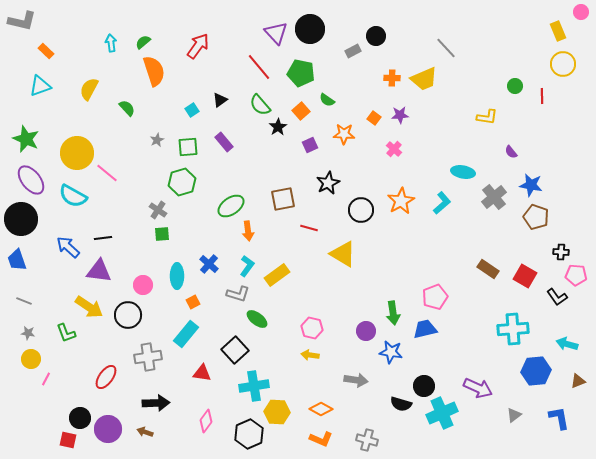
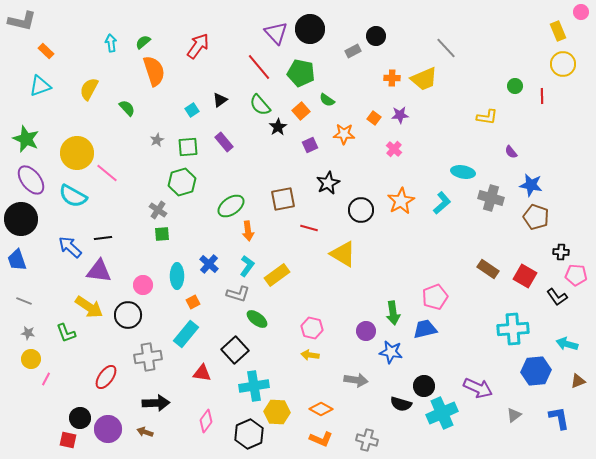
gray cross at (494, 197): moved 3 px left, 1 px down; rotated 35 degrees counterclockwise
blue arrow at (68, 247): moved 2 px right
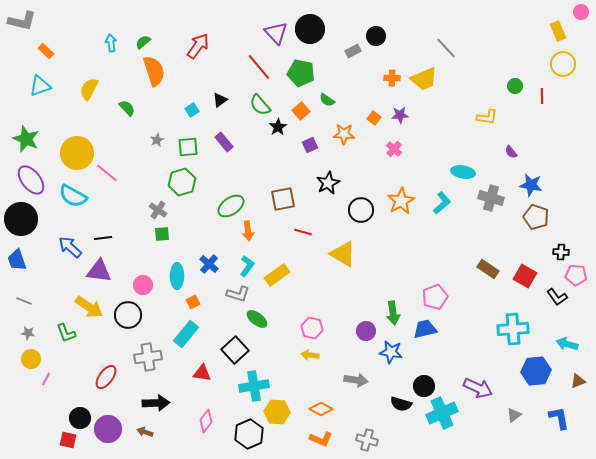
red line at (309, 228): moved 6 px left, 4 px down
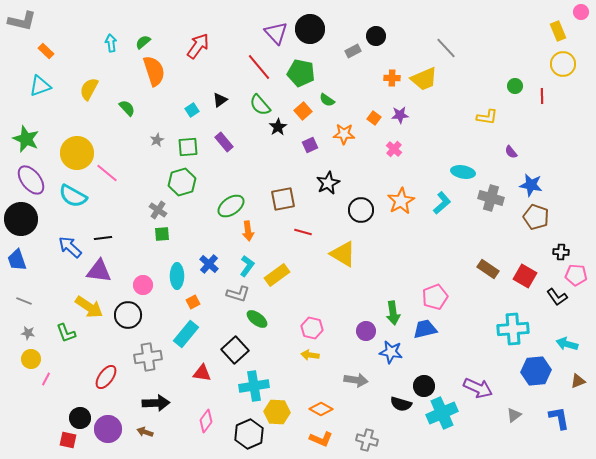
orange square at (301, 111): moved 2 px right
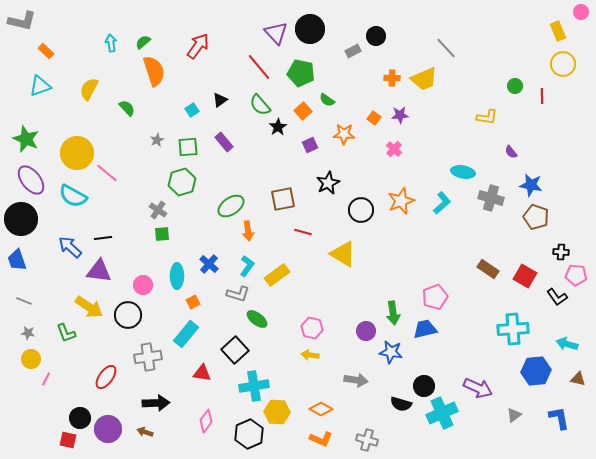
orange star at (401, 201): rotated 8 degrees clockwise
brown triangle at (578, 381): moved 2 px up; rotated 35 degrees clockwise
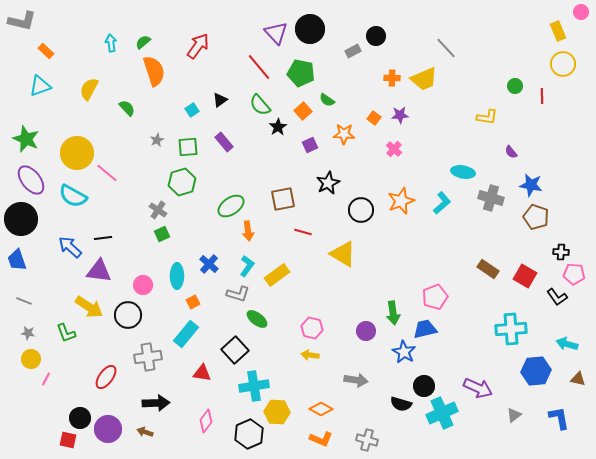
green square at (162, 234): rotated 21 degrees counterclockwise
pink pentagon at (576, 275): moved 2 px left, 1 px up
cyan cross at (513, 329): moved 2 px left
blue star at (391, 352): moved 13 px right; rotated 20 degrees clockwise
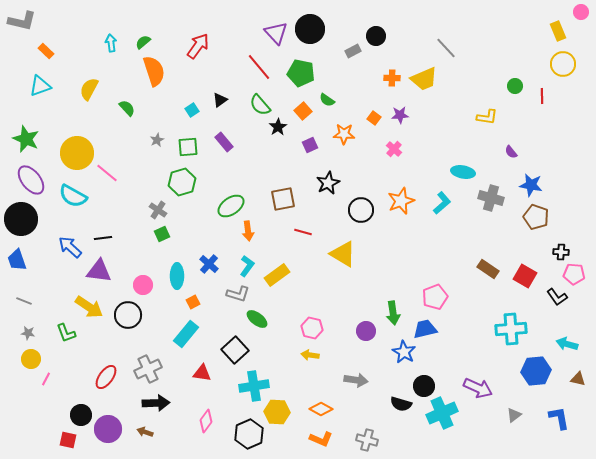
gray cross at (148, 357): moved 12 px down; rotated 16 degrees counterclockwise
black circle at (80, 418): moved 1 px right, 3 px up
